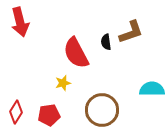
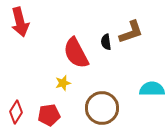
brown circle: moved 2 px up
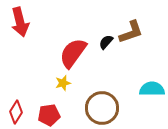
black semicircle: rotated 49 degrees clockwise
red semicircle: moved 3 px left; rotated 64 degrees clockwise
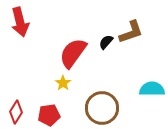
yellow star: rotated 21 degrees counterclockwise
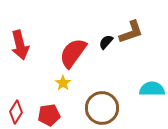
red arrow: moved 23 px down
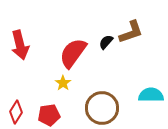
cyan semicircle: moved 1 px left, 6 px down
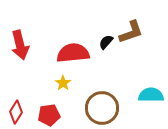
red semicircle: rotated 48 degrees clockwise
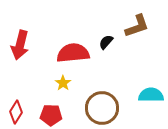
brown L-shape: moved 6 px right, 6 px up
red arrow: rotated 28 degrees clockwise
red pentagon: moved 2 px right; rotated 10 degrees clockwise
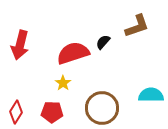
black semicircle: moved 3 px left
red semicircle: rotated 12 degrees counterclockwise
red pentagon: moved 1 px right, 3 px up
